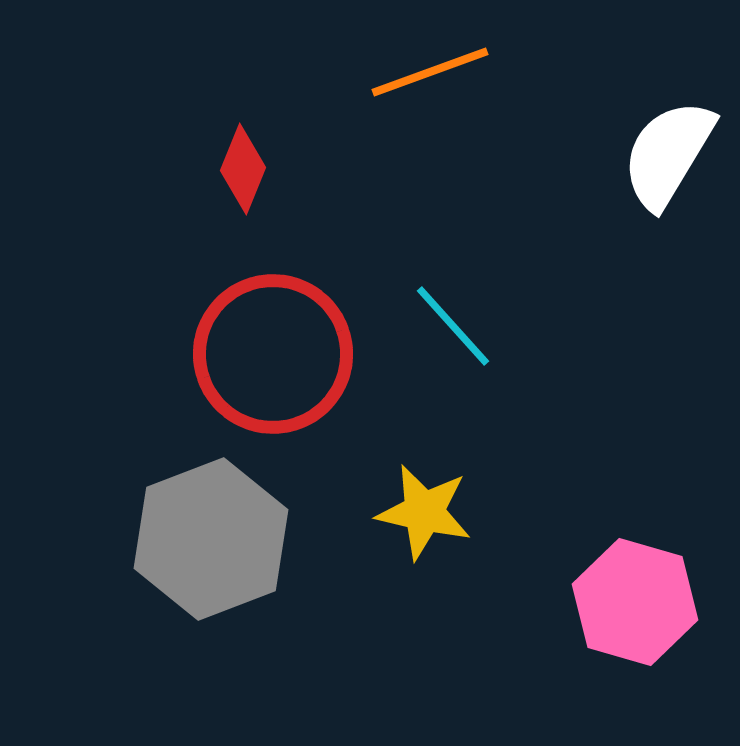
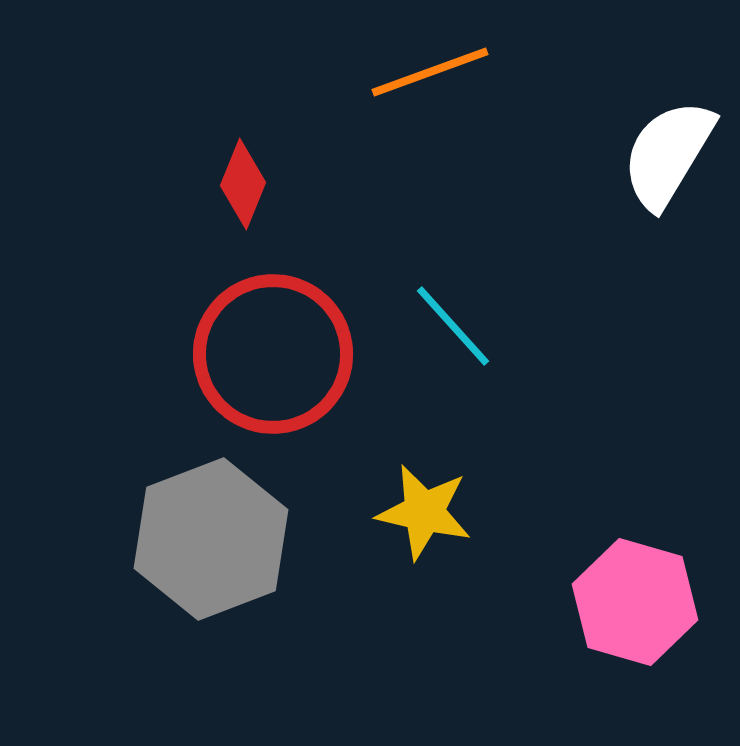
red diamond: moved 15 px down
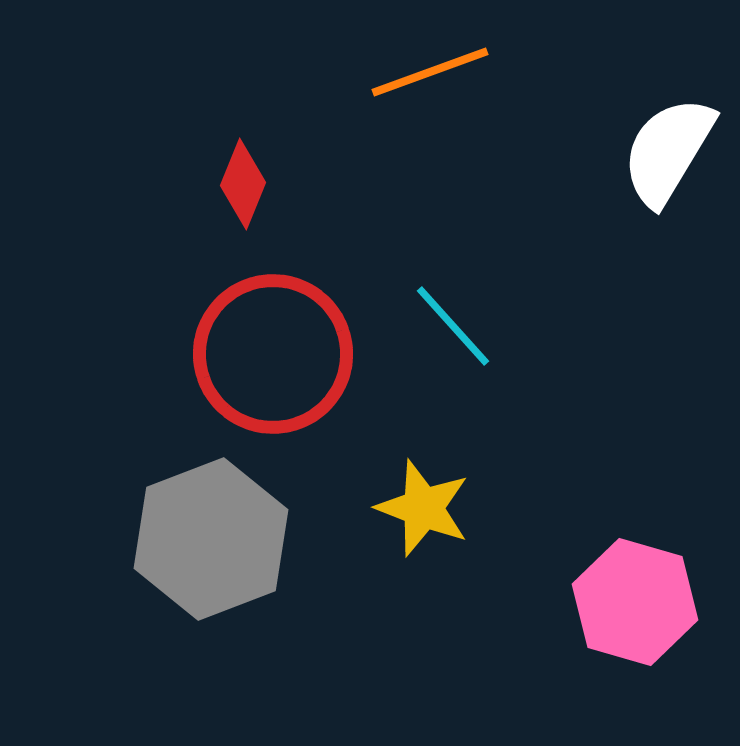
white semicircle: moved 3 px up
yellow star: moved 1 px left, 4 px up; rotated 8 degrees clockwise
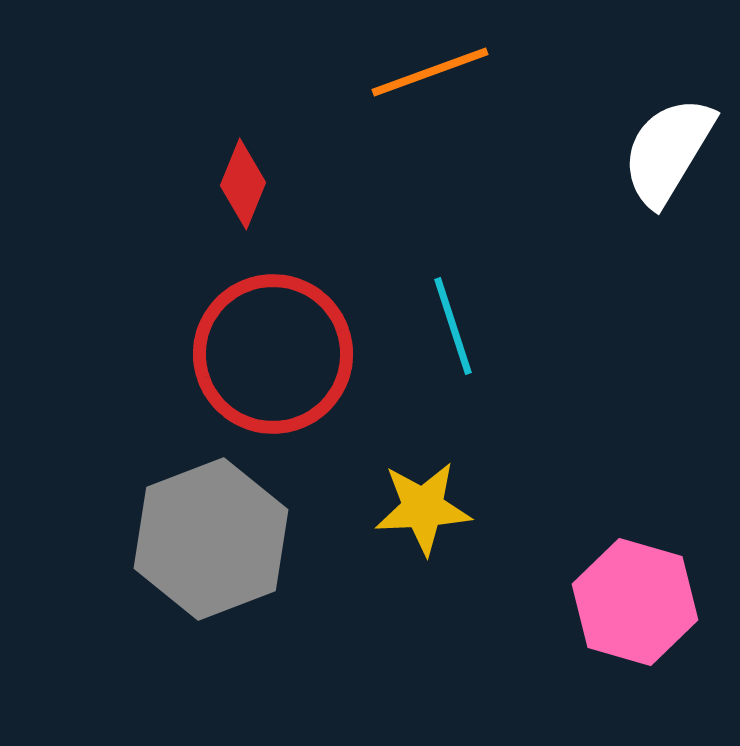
cyan line: rotated 24 degrees clockwise
yellow star: rotated 24 degrees counterclockwise
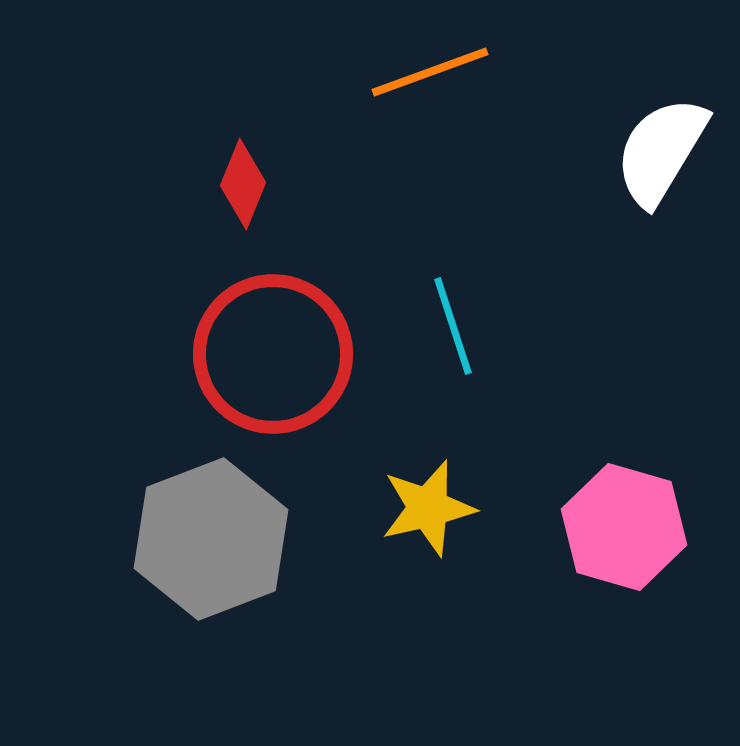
white semicircle: moved 7 px left
yellow star: moved 5 px right; rotated 10 degrees counterclockwise
pink hexagon: moved 11 px left, 75 px up
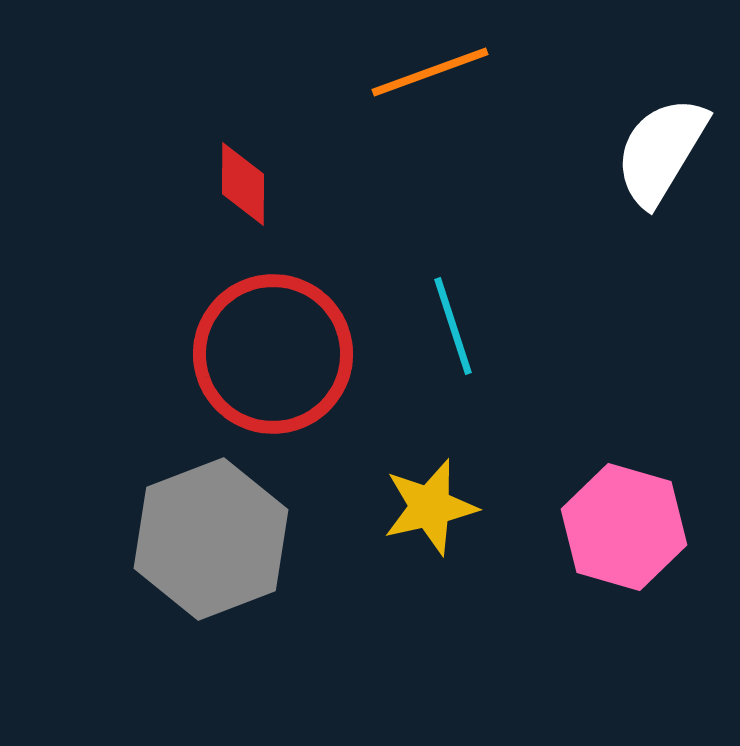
red diamond: rotated 22 degrees counterclockwise
yellow star: moved 2 px right, 1 px up
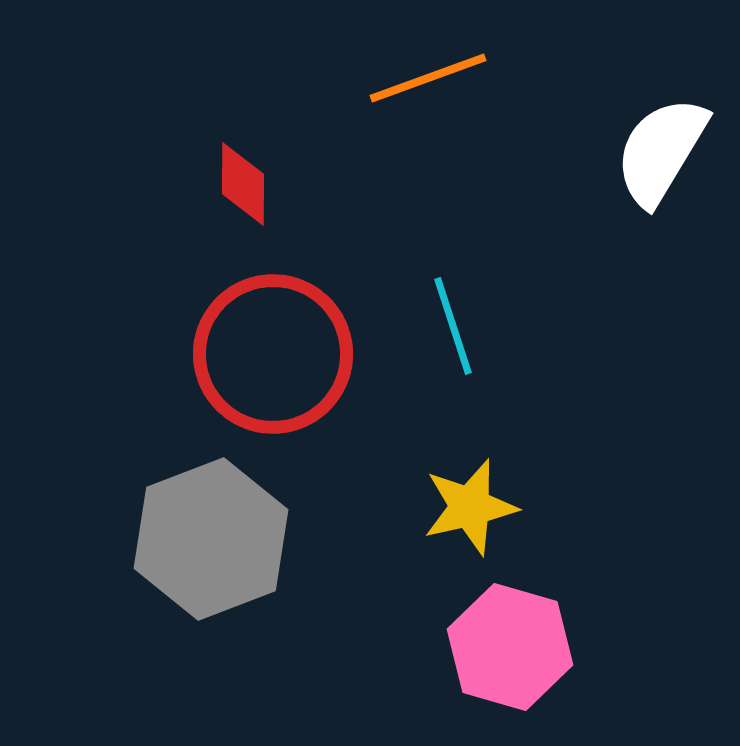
orange line: moved 2 px left, 6 px down
yellow star: moved 40 px right
pink hexagon: moved 114 px left, 120 px down
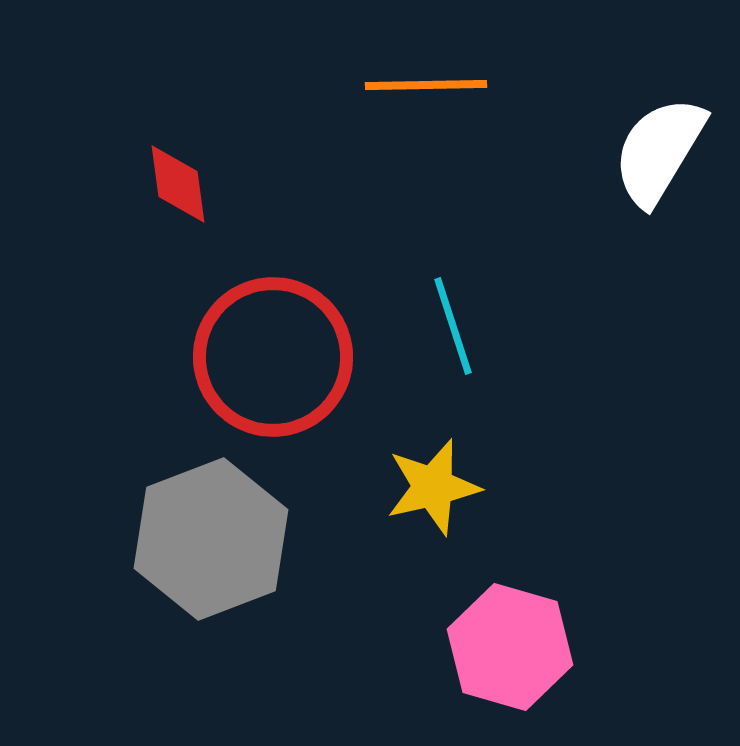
orange line: moved 2 px left, 7 px down; rotated 19 degrees clockwise
white semicircle: moved 2 px left
red diamond: moved 65 px left; rotated 8 degrees counterclockwise
red circle: moved 3 px down
yellow star: moved 37 px left, 20 px up
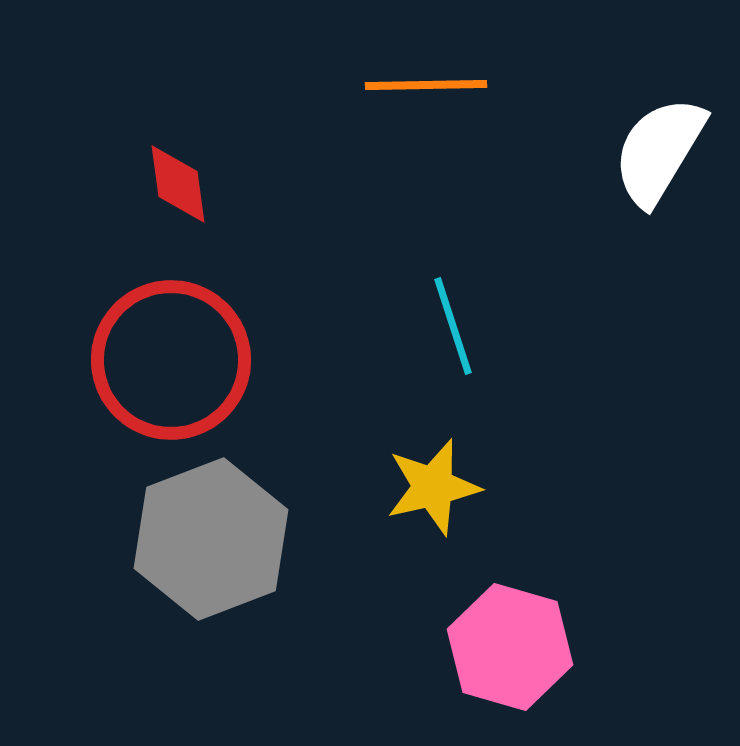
red circle: moved 102 px left, 3 px down
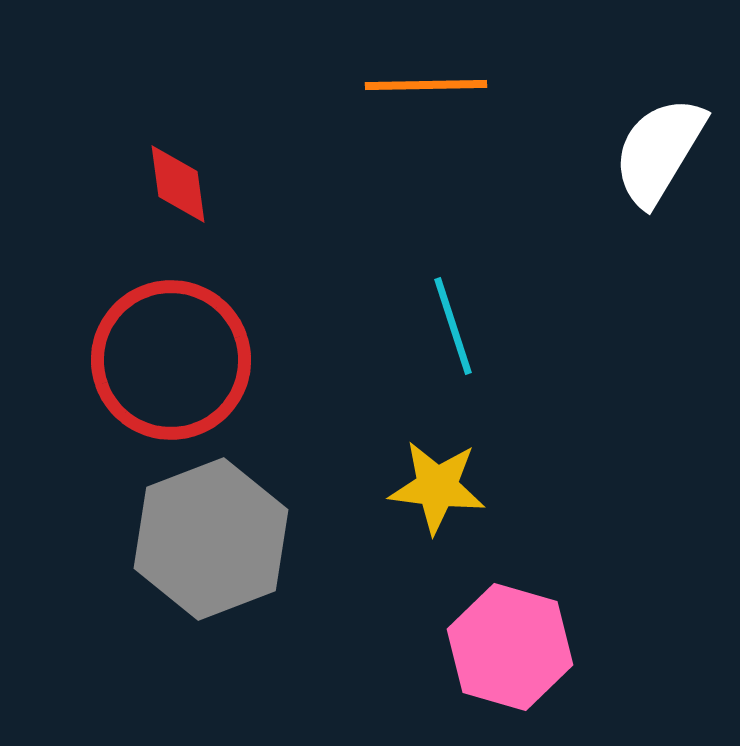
yellow star: moved 4 px right; rotated 20 degrees clockwise
